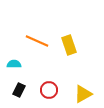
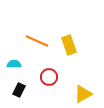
red circle: moved 13 px up
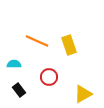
black rectangle: rotated 64 degrees counterclockwise
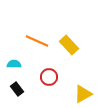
yellow rectangle: rotated 24 degrees counterclockwise
black rectangle: moved 2 px left, 1 px up
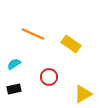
orange line: moved 4 px left, 7 px up
yellow rectangle: moved 2 px right, 1 px up; rotated 12 degrees counterclockwise
cyan semicircle: rotated 32 degrees counterclockwise
black rectangle: moved 3 px left; rotated 64 degrees counterclockwise
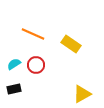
red circle: moved 13 px left, 12 px up
yellow triangle: moved 1 px left
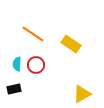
orange line: rotated 10 degrees clockwise
cyan semicircle: moved 3 px right; rotated 56 degrees counterclockwise
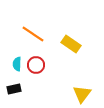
yellow triangle: rotated 24 degrees counterclockwise
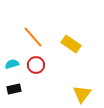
orange line: moved 3 px down; rotated 15 degrees clockwise
cyan semicircle: moved 5 px left; rotated 72 degrees clockwise
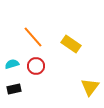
red circle: moved 1 px down
yellow triangle: moved 8 px right, 7 px up
